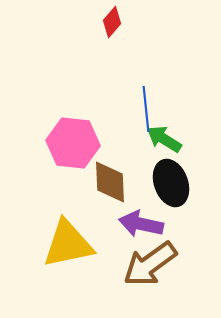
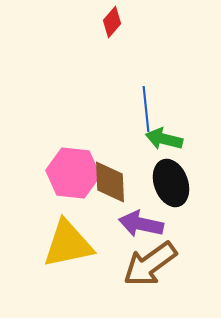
green arrow: rotated 18 degrees counterclockwise
pink hexagon: moved 30 px down
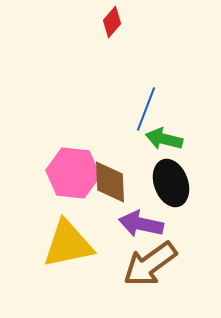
blue line: rotated 27 degrees clockwise
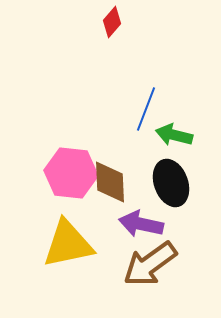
green arrow: moved 10 px right, 4 px up
pink hexagon: moved 2 px left
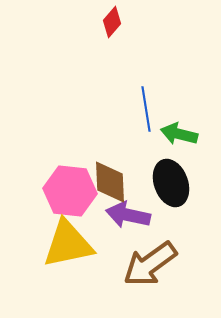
blue line: rotated 30 degrees counterclockwise
green arrow: moved 5 px right, 1 px up
pink hexagon: moved 1 px left, 18 px down
purple arrow: moved 13 px left, 9 px up
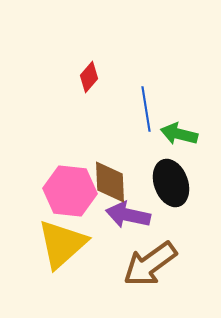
red diamond: moved 23 px left, 55 px down
yellow triangle: moved 6 px left; rotated 30 degrees counterclockwise
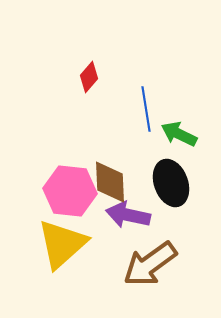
green arrow: rotated 12 degrees clockwise
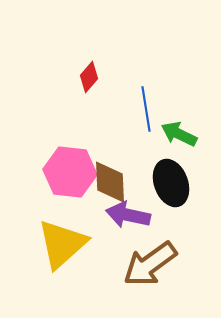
pink hexagon: moved 19 px up
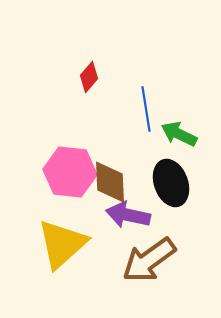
brown arrow: moved 1 px left, 4 px up
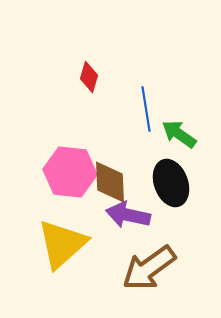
red diamond: rotated 24 degrees counterclockwise
green arrow: rotated 9 degrees clockwise
brown arrow: moved 8 px down
